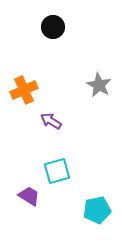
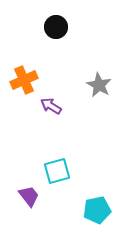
black circle: moved 3 px right
orange cross: moved 10 px up
purple arrow: moved 15 px up
purple trapezoid: rotated 20 degrees clockwise
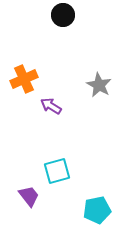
black circle: moved 7 px right, 12 px up
orange cross: moved 1 px up
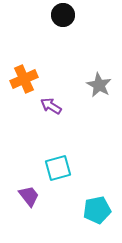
cyan square: moved 1 px right, 3 px up
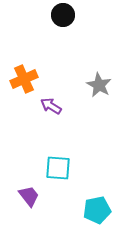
cyan square: rotated 20 degrees clockwise
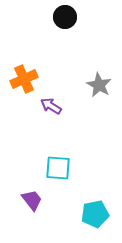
black circle: moved 2 px right, 2 px down
purple trapezoid: moved 3 px right, 4 px down
cyan pentagon: moved 2 px left, 4 px down
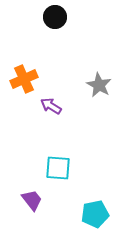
black circle: moved 10 px left
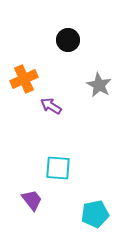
black circle: moved 13 px right, 23 px down
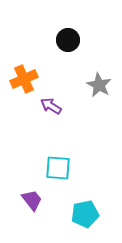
cyan pentagon: moved 10 px left
